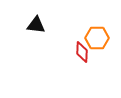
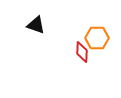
black triangle: rotated 12 degrees clockwise
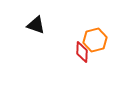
orange hexagon: moved 2 px left, 2 px down; rotated 15 degrees counterclockwise
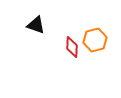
red diamond: moved 10 px left, 5 px up
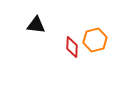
black triangle: rotated 12 degrees counterclockwise
